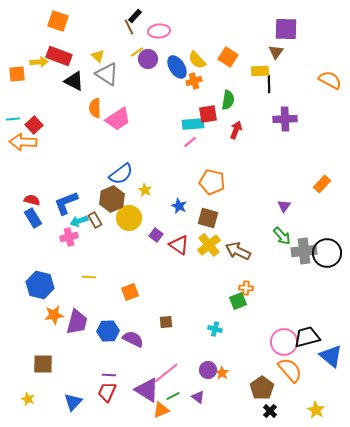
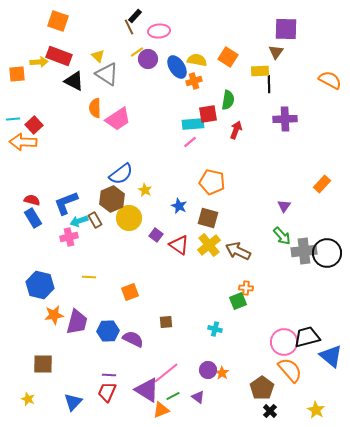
yellow semicircle at (197, 60): rotated 144 degrees clockwise
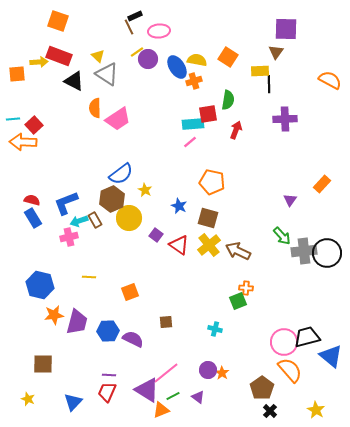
black rectangle at (135, 16): rotated 24 degrees clockwise
purple triangle at (284, 206): moved 6 px right, 6 px up
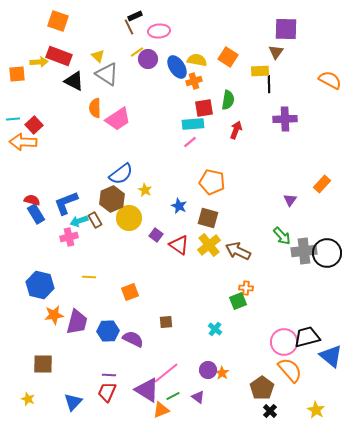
red square at (208, 114): moved 4 px left, 6 px up
blue rectangle at (33, 218): moved 3 px right, 4 px up
cyan cross at (215, 329): rotated 24 degrees clockwise
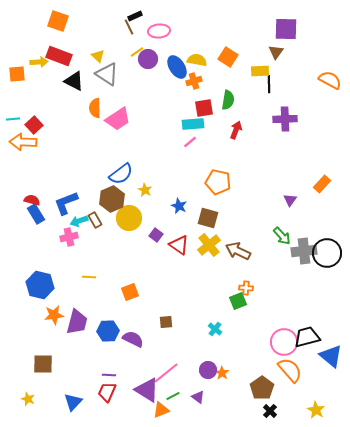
orange pentagon at (212, 182): moved 6 px right
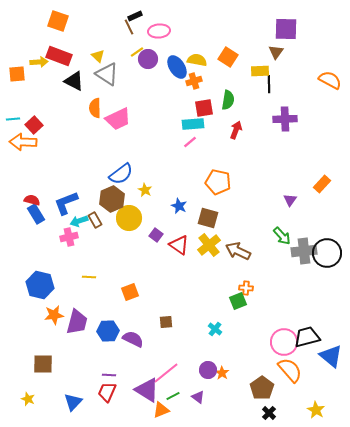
pink trapezoid at (118, 119): rotated 8 degrees clockwise
black cross at (270, 411): moved 1 px left, 2 px down
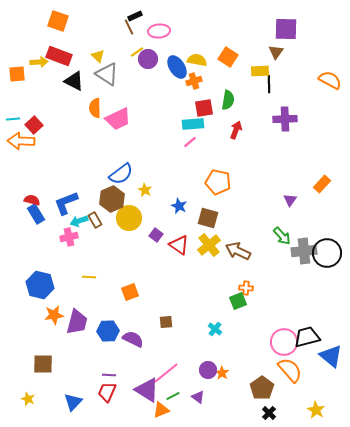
orange arrow at (23, 142): moved 2 px left, 1 px up
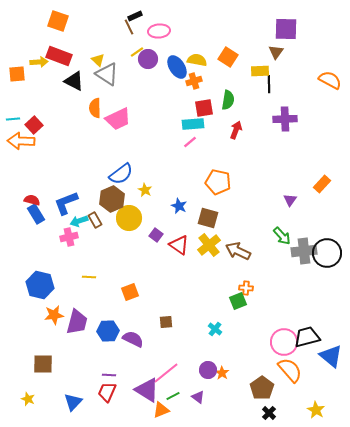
yellow triangle at (98, 56): moved 4 px down
